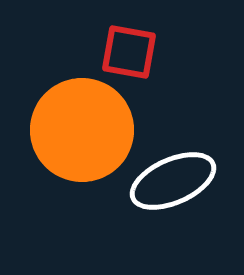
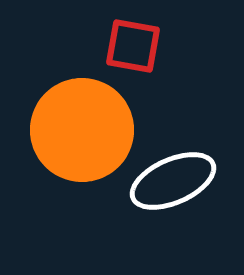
red square: moved 4 px right, 6 px up
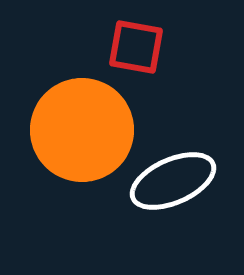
red square: moved 3 px right, 1 px down
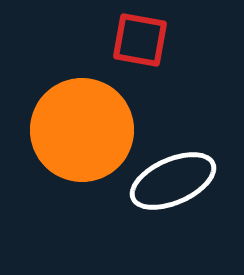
red square: moved 4 px right, 7 px up
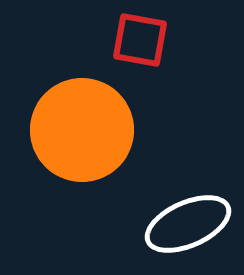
white ellipse: moved 15 px right, 43 px down
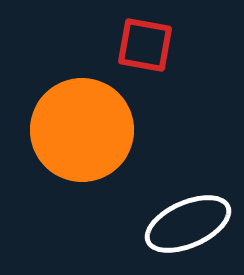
red square: moved 5 px right, 5 px down
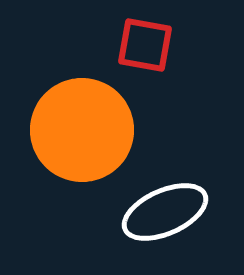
white ellipse: moved 23 px left, 12 px up
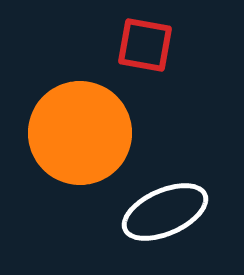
orange circle: moved 2 px left, 3 px down
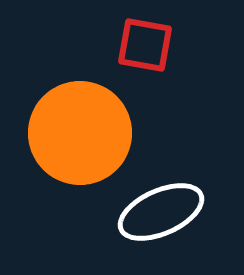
white ellipse: moved 4 px left
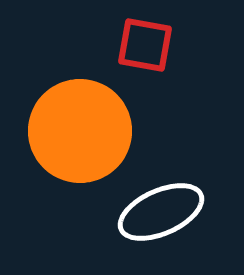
orange circle: moved 2 px up
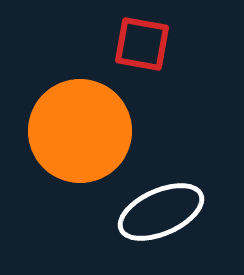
red square: moved 3 px left, 1 px up
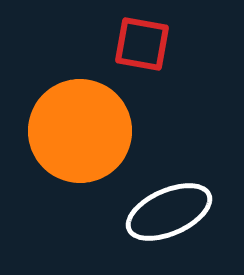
white ellipse: moved 8 px right
